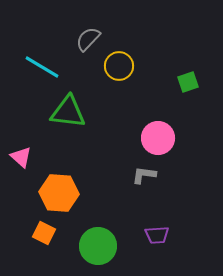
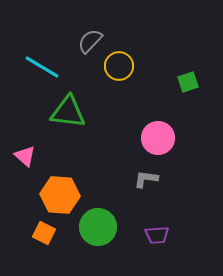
gray semicircle: moved 2 px right, 2 px down
pink triangle: moved 4 px right, 1 px up
gray L-shape: moved 2 px right, 4 px down
orange hexagon: moved 1 px right, 2 px down
green circle: moved 19 px up
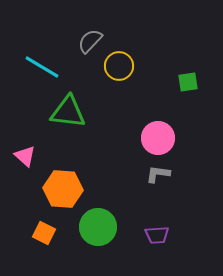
green square: rotated 10 degrees clockwise
gray L-shape: moved 12 px right, 5 px up
orange hexagon: moved 3 px right, 6 px up
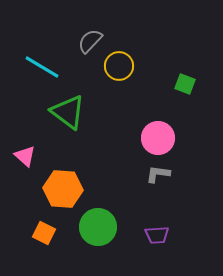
green square: moved 3 px left, 2 px down; rotated 30 degrees clockwise
green triangle: rotated 30 degrees clockwise
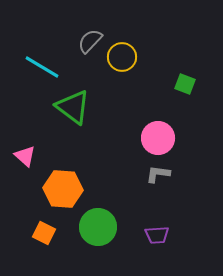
yellow circle: moved 3 px right, 9 px up
green triangle: moved 5 px right, 5 px up
